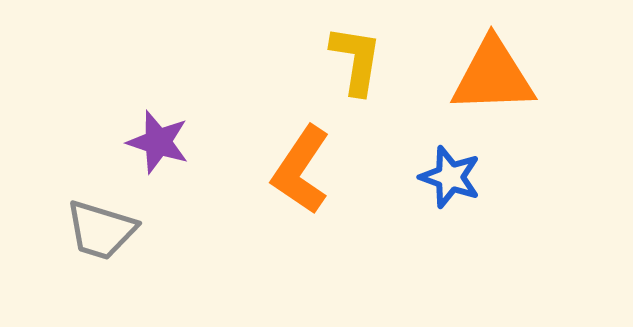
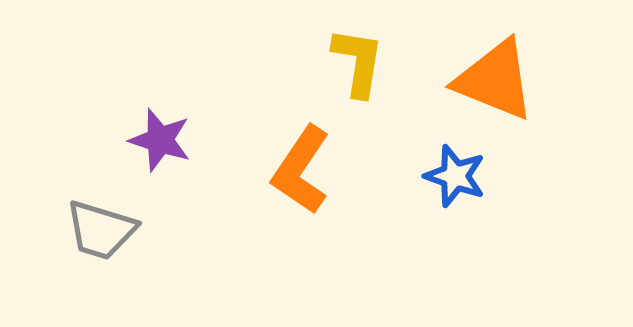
yellow L-shape: moved 2 px right, 2 px down
orange triangle: moved 2 px right, 4 px down; rotated 24 degrees clockwise
purple star: moved 2 px right, 2 px up
blue star: moved 5 px right, 1 px up
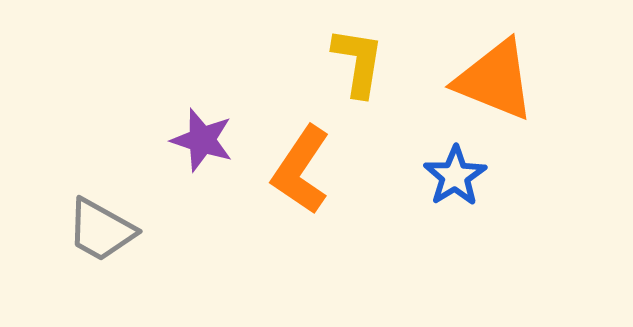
purple star: moved 42 px right
blue star: rotated 20 degrees clockwise
gray trapezoid: rotated 12 degrees clockwise
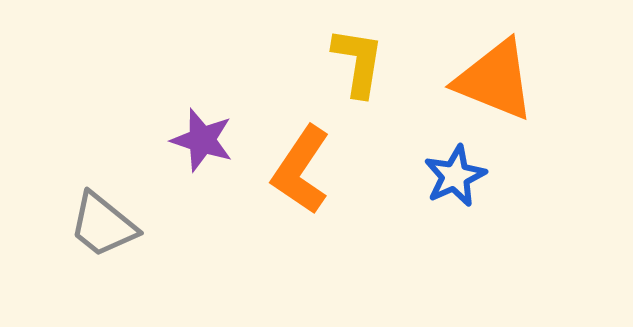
blue star: rotated 8 degrees clockwise
gray trapezoid: moved 2 px right, 5 px up; rotated 10 degrees clockwise
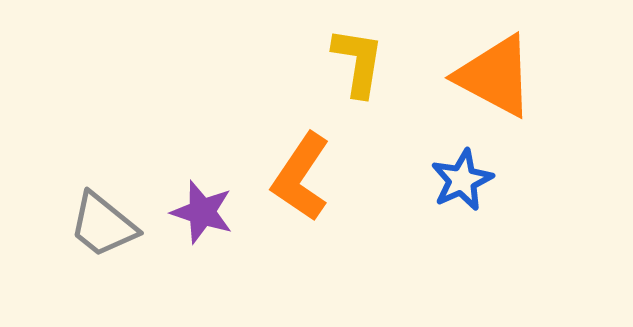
orange triangle: moved 4 px up; rotated 6 degrees clockwise
purple star: moved 72 px down
orange L-shape: moved 7 px down
blue star: moved 7 px right, 4 px down
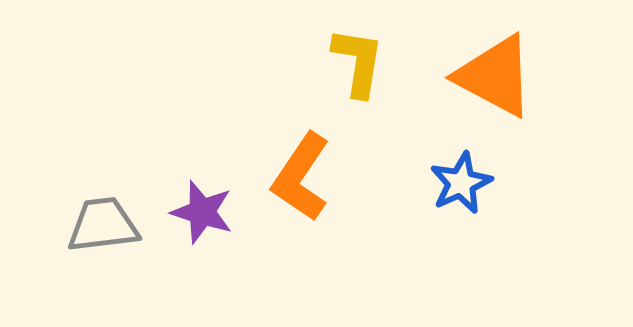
blue star: moved 1 px left, 3 px down
gray trapezoid: rotated 134 degrees clockwise
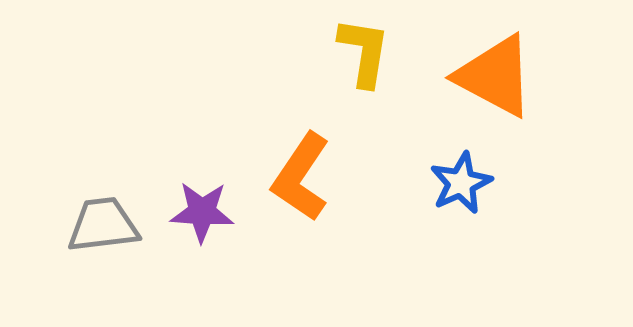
yellow L-shape: moved 6 px right, 10 px up
purple star: rotated 14 degrees counterclockwise
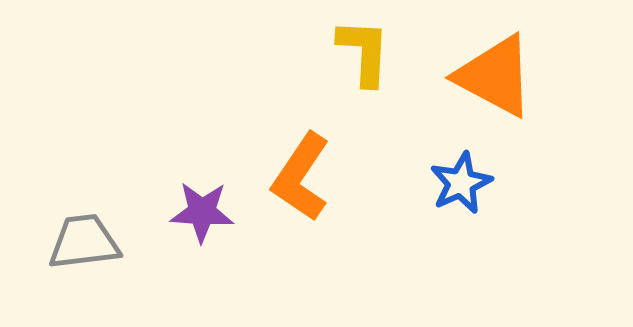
yellow L-shape: rotated 6 degrees counterclockwise
gray trapezoid: moved 19 px left, 17 px down
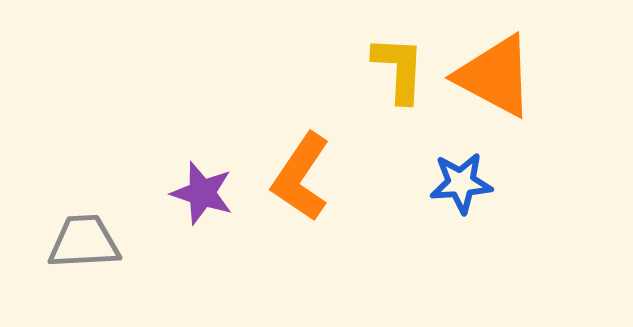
yellow L-shape: moved 35 px right, 17 px down
blue star: rotated 20 degrees clockwise
purple star: moved 19 px up; rotated 14 degrees clockwise
gray trapezoid: rotated 4 degrees clockwise
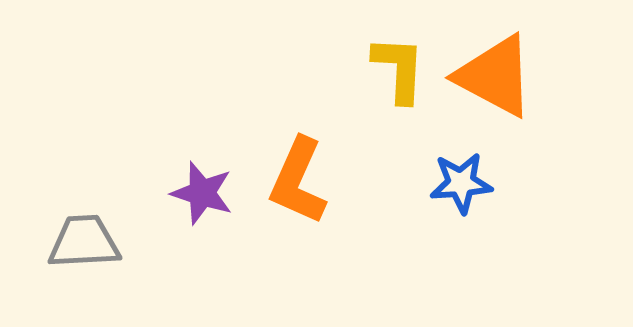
orange L-shape: moved 3 px left, 4 px down; rotated 10 degrees counterclockwise
